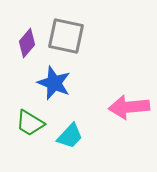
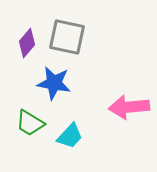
gray square: moved 1 px right, 1 px down
blue star: rotated 12 degrees counterclockwise
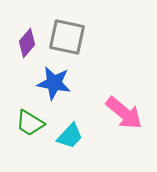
pink arrow: moved 5 px left, 6 px down; rotated 135 degrees counterclockwise
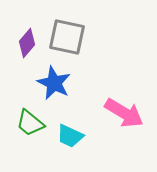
blue star: rotated 16 degrees clockwise
pink arrow: rotated 9 degrees counterclockwise
green trapezoid: rotated 8 degrees clockwise
cyan trapezoid: rotated 72 degrees clockwise
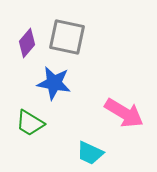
blue star: rotated 16 degrees counterclockwise
green trapezoid: rotated 8 degrees counterclockwise
cyan trapezoid: moved 20 px right, 17 px down
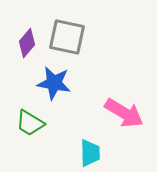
cyan trapezoid: rotated 116 degrees counterclockwise
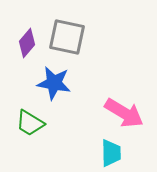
cyan trapezoid: moved 21 px right
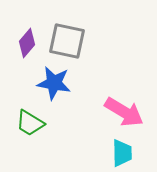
gray square: moved 4 px down
pink arrow: moved 1 px up
cyan trapezoid: moved 11 px right
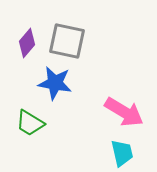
blue star: moved 1 px right
cyan trapezoid: rotated 12 degrees counterclockwise
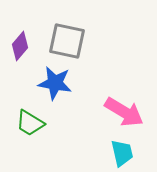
purple diamond: moved 7 px left, 3 px down
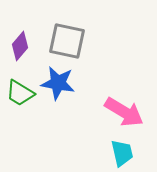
blue star: moved 3 px right
green trapezoid: moved 10 px left, 30 px up
